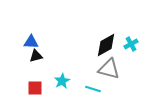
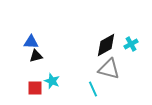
cyan star: moved 10 px left; rotated 21 degrees counterclockwise
cyan line: rotated 49 degrees clockwise
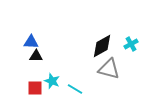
black diamond: moved 4 px left, 1 px down
black triangle: rotated 16 degrees clockwise
cyan line: moved 18 px left; rotated 35 degrees counterclockwise
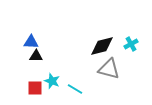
black diamond: rotated 15 degrees clockwise
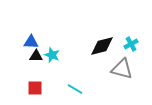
gray triangle: moved 13 px right
cyan star: moved 26 px up
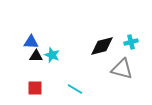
cyan cross: moved 2 px up; rotated 16 degrees clockwise
